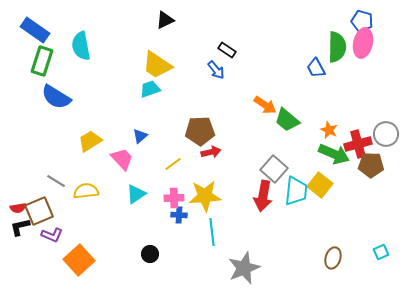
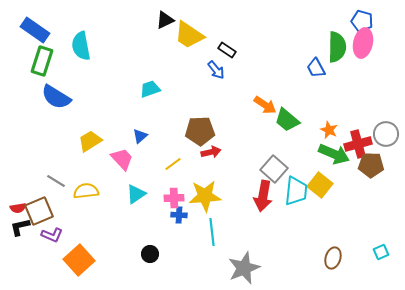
yellow trapezoid at (157, 65): moved 32 px right, 30 px up
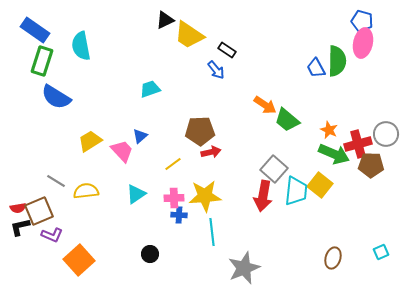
green semicircle at (337, 47): moved 14 px down
pink trapezoid at (122, 159): moved 8 px up
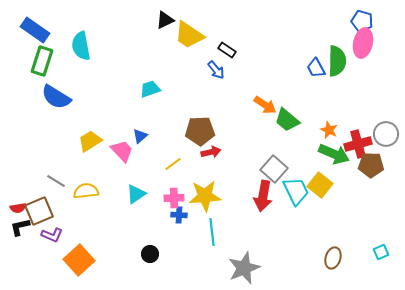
cyan trapezoid at (296, 191): rotated 32 degrees counterclockwise
